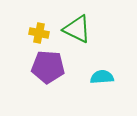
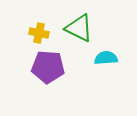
green triangle: moved 2 px right, 1 px up
cyan semicircle: moved 4 px right, 19 px up
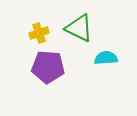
yellow cross: rotated 30 degrees counterclockwise
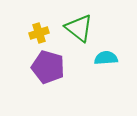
green triangle: rotated 12 degrees clockwise
purple pentagon: rotated 12 degrees clockwise
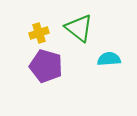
cyan semicircle: moved 3 px right, 1 px down
purple pentagon: moved 2 px left, 1 px up
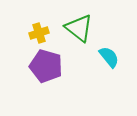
cyan semicircle: moved 2 px up; rotated 55 degrees clockwise
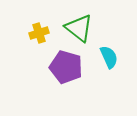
cyan semicircle: rotated 15 degrees clockwise
purple pentagon: moved 20 px right, 1 px down
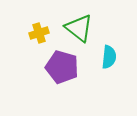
cyan semicircle: rotated 30 degrees clockwise
purple pentagon: moved 4 px left
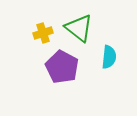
yellow cross: moved 4 px right
purple pentagon: rotated 12 degrees clockwise
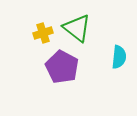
green triangle: moved 2 px left
cyan semicircle: moved 10 px right
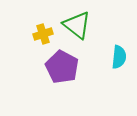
green triangle: moved 3 px up
yellow cross: moved 1 px down
